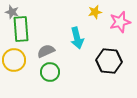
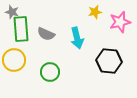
gray semicircle: moved 17 px up; rotated 132 degrees counterclockwise
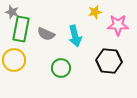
pink star: moved 2 px left, 3 px down; rotated 15 degrees clockwise
green rectangle: rotated 15 degrees clockwise
cyan arrow: moved 2 px left, 2 px up
green circle: moved 11 px right, 4 px up
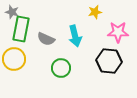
pink star: moved 7 px down
gray semicircle: moved 5 px down
yellow circle: moved 1 px up
